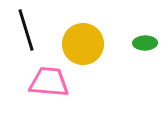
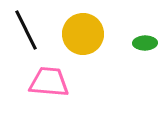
black line: rotated 9 degrees counterclockwise
yellow circle: moved 10 px up
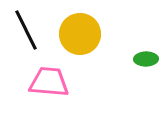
yellow circle: moved 3 px left
green ellipse: moved 1 px right, 16 px down
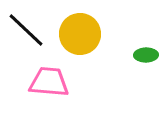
black line: rotated 21 degrees counterclockwise
green ellipse: moved 4 px up
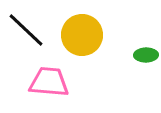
yellow circle: moved 2 px right, 1 px down
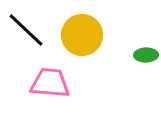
pink trapezoid: moved 1 px right, 1 px down
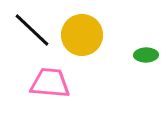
black line: moved 6 px right
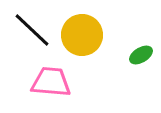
green ellipse: moved 5 px left; rotated 30 degrees counterclockwise
pink trapezoid: moved 1 px right, 1 px up
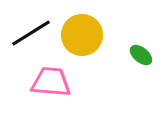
black line: moved 1 px left, 3 px down; rotated 75 degrees counterclockwise
green ellipse: rotated 70 degrees clockwise
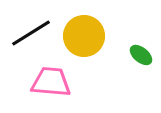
yellow circle: moved 2 px right, 1 px down
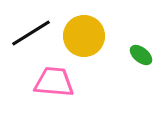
pink trapezoid: moved 3 px right
